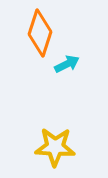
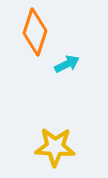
orange diamond: moved 5 px left, 1 px up
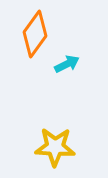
orange diamond: moved 2 px down; rotated 18 degrees clockwise
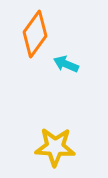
cyan arrow: moved 1 px left; rotated 130 degrees counterclockwise
